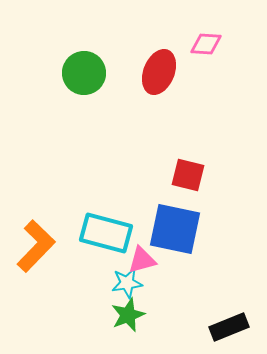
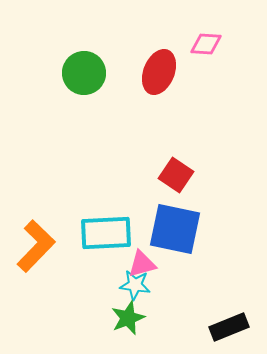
red square: moved 12 px left; rotated 20 degrees clockwise
cyan rectangle: rotated 18 degrees counterclockwise
pink triangle: moved 4 px down
cyan star: moved 8 px right, 2 px down; rotated 16 degrees clockwise
green star: moved 3 px down
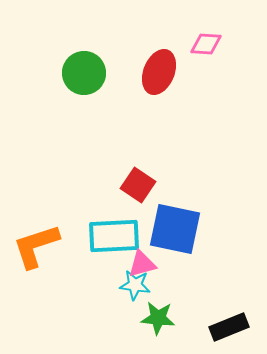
red square: moved 38 px left, 10 px down
cyan rectangle: moved 8 px right, 3 px down
orange L-shape: rotated 152 degrees counterclockwise
green star: moved 30 px right; rotated 28 degrees clockwise
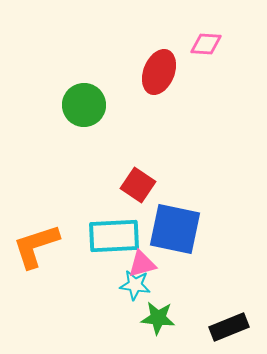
green circle: moved 32 px down
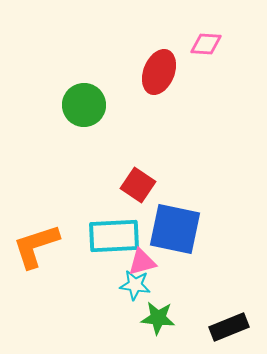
pink triangle: moved 2 px up
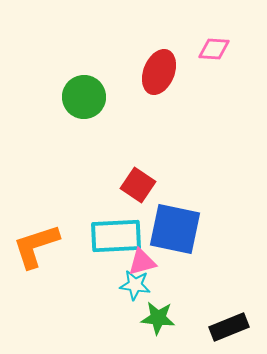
pink diamond: moved 8 px right, 5 px down
green circle: moved 8 px up
cyan rectangle: moved 2 px right
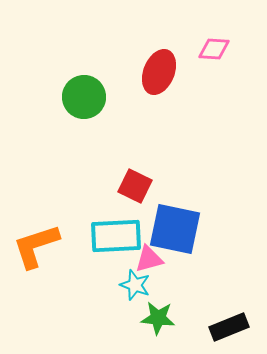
red square: moved 3 px left, 1 px down; rotated 8 degrees counterclockwise
pink triangle: moved 7 px right, 3 px up
cyan star: rotated 12 degrees clockwise
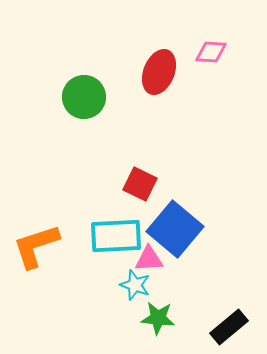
pink diamond: moved 3 px left, 3 px down
red square: moved 5 px right, 2 px up
blue square: rotated 28 degrees clockwise
pink triangle: rotated 12 degrees clockwise
black rectangle: rotated 18 degrees counterclockwise
